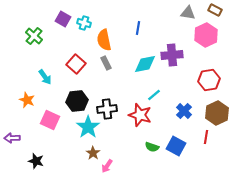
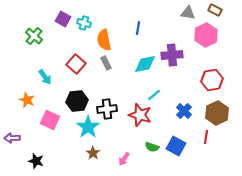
red hexagon: moved 3 px right
pink arrow: moved 17 px right, 7 px up
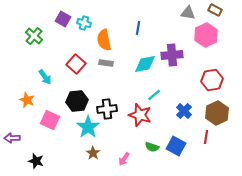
gray rectangle: rotated 56 degrees counterclockwise
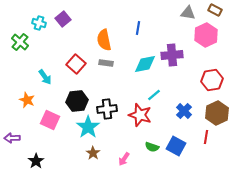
purple square: rotated 21 degrees clockwise
cyan cross: moved 45 px left
green cross: moved 14 px left, 6 px down
black star: rotated 21 degrees clockwise
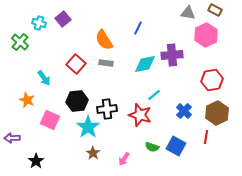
blue line: rotated 16 degrees clockwise
orange semicircle: rotated 20 degrees counterclockwise
cyan arrow: moved 1 px left, 1 px down
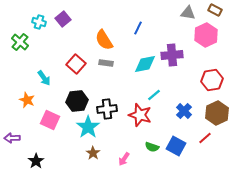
cyan cross: moved 1 px up
red line: moved 1 px left, 1 px down; rotated 40 degrees clockwise
